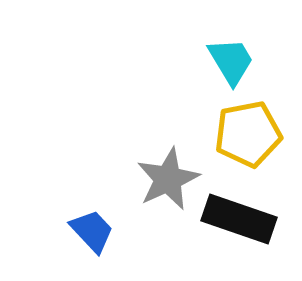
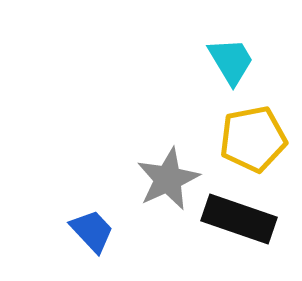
yellow pentagon: moved 5 px right, 5 px down
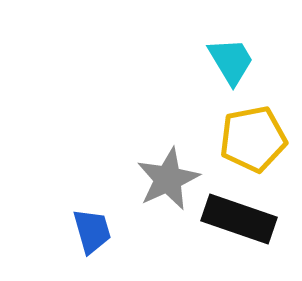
blue trapezoid: rotated 27 degrees clockwise
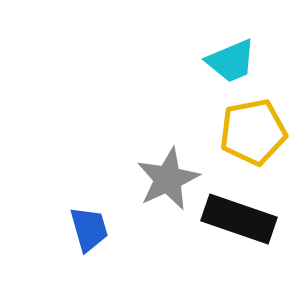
cyan trapezoid: rotated 98 degrees clockwise
yellow pentagon: moved 7 px up
blue trapezoid: moved 3 px left, 2 px up
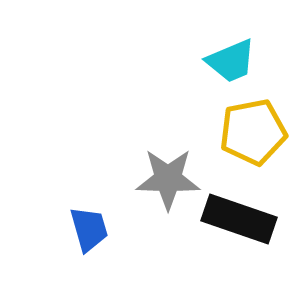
gray star: rotated 26 degrees clockwise
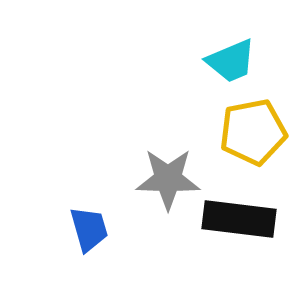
black rectangle: rotated 12 degrees counterclockwise
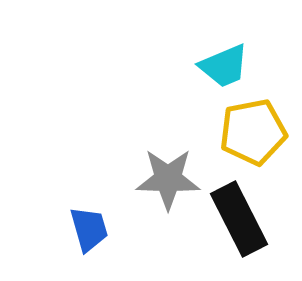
cyan trapezoid: moved 7 px left, 5 px down
black rectangle: rotated 56 degrees clockwise
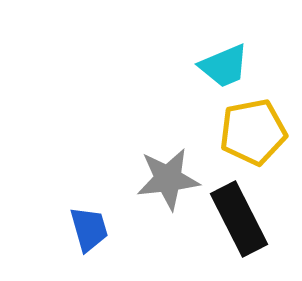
gray star: rotated 8 degrees counterclockwise
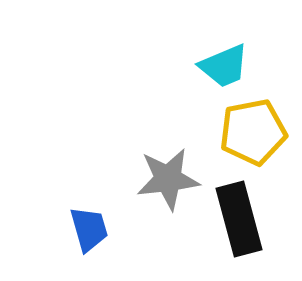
black rectangle: rotated 12 degrees clockwise
